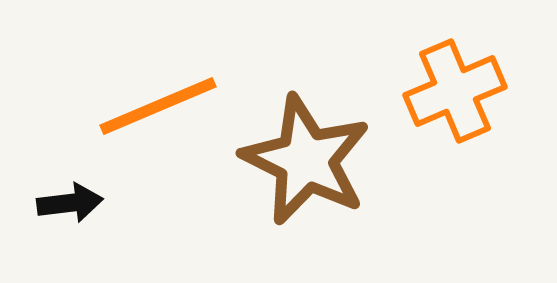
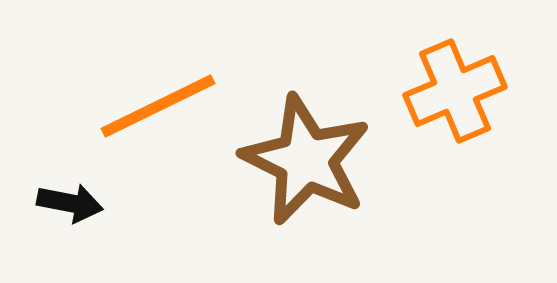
orange line: rotated 3 degrees counterclockwise
black arrow: rotated 18 degrees clockwise
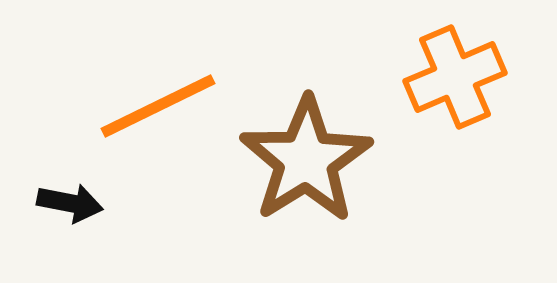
orange cross: moved 14 px up
brown star: rotated 14 degrees clockwise
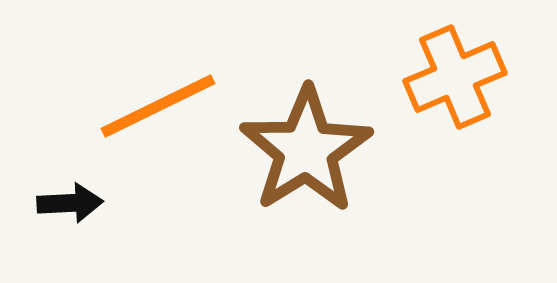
brown star: moved 10 px up
black arrow: rotated 14 degrees counterclockwise
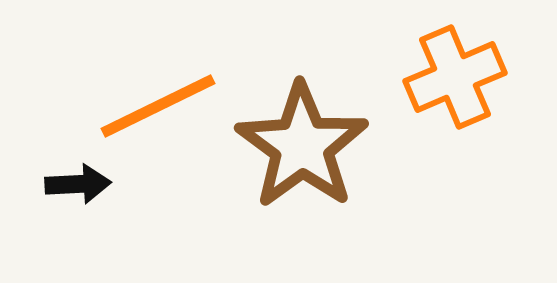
brown star: moved 4 px left, 4 px up; rotated 4 degrees counterclockwise
black arrow: moved 8 px right, 19 px up
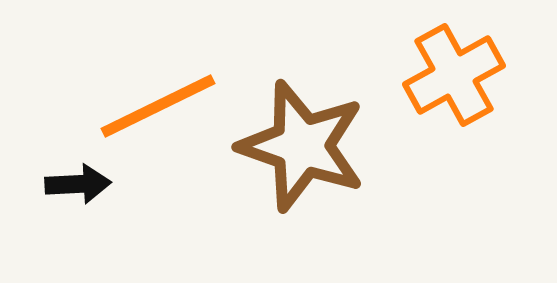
orange cross: moved 1 px left, 2 px up; rotated 6 degrees counterclockwise
brown star: rotated 17 degrees counterclockwise
